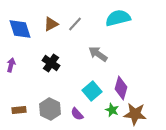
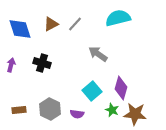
black cross: moved 9 px left; rotated 18 degrees counterclockwise
purple semicircle: rotated 40 degrees counterclockwise
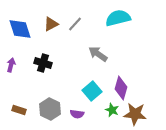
black cross: moved 1 px right
brown rectangle: rotated 24 degrees clockwise
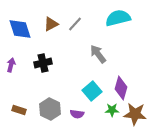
gray arrow: rotated 18 degrees clockwise
black cross: rotated 30 degrees counterclockwise
green star: rotated 24 degrees counterclockwise
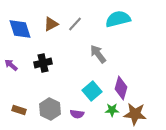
cyan semicircle: moved 1 px down
purple arrow: rotated 64 degrees counterclockwise
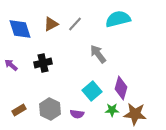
brown rectangle: rotated 48 degrees counterclockwise
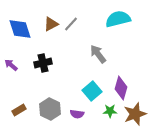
gray line: moved 4 px left
green star: moved 2 px left, 1 px down
brown star: rotated 25 degrees counterclockwise
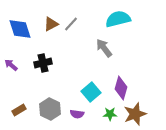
gray arrow: moved 6 px right, 6 px up
cyan square: moved 1 px left, 1 px down
green star: moved 3 px down
